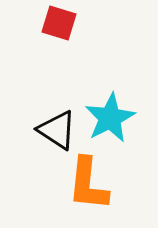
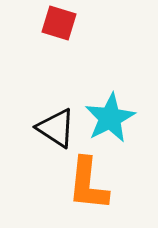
black triangle: moved 1 px left, 2 px up
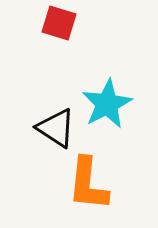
cyan star: moved 3 px left, 14 px up
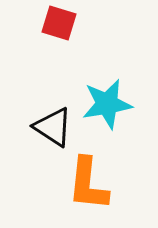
cyan star: rotated 18 degrees clockwise
black triangle: moved 3 px left, 1 px up
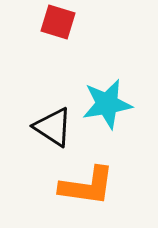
red square: moved 1 px left, 1 px up
orange L-shape: moved 1 px left, 2 px down; rotated 88 degrees counterclockwise
